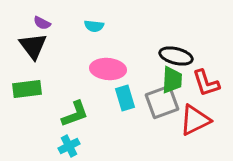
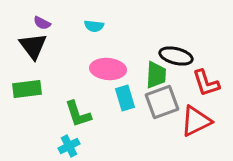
green trapezoid: moved 16 px left, 5 px up
green L-shape: moved 3 px right; rotated 92 degrees clockwise
red triangle: moved 1 px right, 1 px down
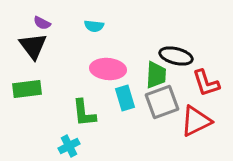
green L-shape: moved 6 px right, 1 px up; rotated 12 degrees clockwise
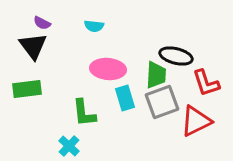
cyan cross: rotated 20 degrees counterclockwise
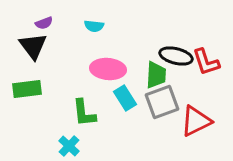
purple semicircle: moved 2 px right; rotated 48 degrees counterclockwise
red L-shape: moved 21 px up
cyan rectangle: rotated 15 degrees counterclockwise
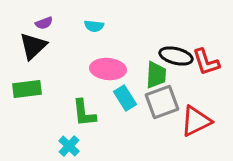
black triangle: rotated 24 degrees clockwise
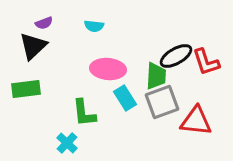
black ellipse: rotated 44 degrees counterclockwise
green trapezoid: moved 1 px down
green rectangle: moved 1 px left
red triangle: rotated 32 degrees clockwise
cyan cross: moved 2 px left, 3 px up
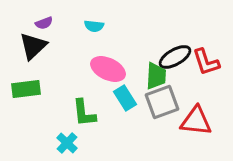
black ellipse: moved 1 px left, 1 px down
pink ellipse: rotated 20 degrees clockwise
